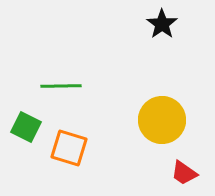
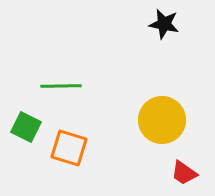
black star: moved 2 px right; rotated 24 degrees counterclockwise
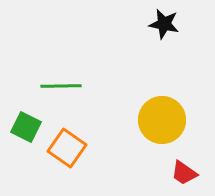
orange square: moved 2 px left; rotated 18 degrees clockwise
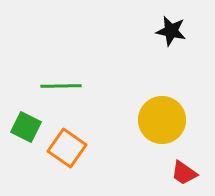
black star: moved 7 px right, 7 px down
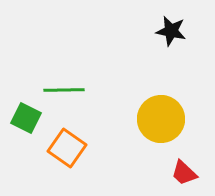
green line: moved 3 px right, 4 px down
yellow circle: moved 1 px left, 1 px up
green square: moved 9 px up
red trapezoid: rotated 8 degrees clockwise
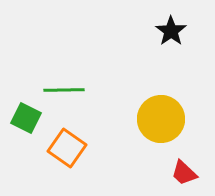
black star: rotated 24 degrees clockwise
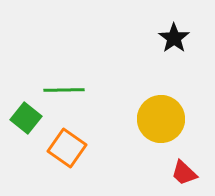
black star: moved 3 px right, 7 px down
green square: rotated 12 degrees clockwise
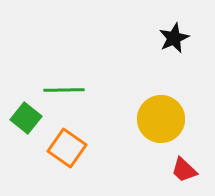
black star: rotated 12 degrees clockwise
red trapezoid: moved 3 px up
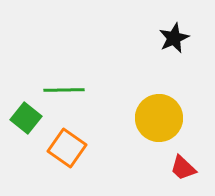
yellow circle: moved 2 px left, 1 px up
red trapezoid: moved 1 px left, 2 px up
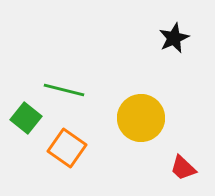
green line: rotated 15 degrees clockwise
yellow circle: moved 18 px left
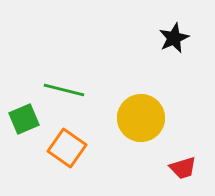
green square: moved 2 px left, 1 px down; rotated 28 degrees clockwise
red trapezoid: rotated 60 degrees counterclockwise
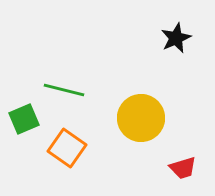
black star: moved 2 px right
